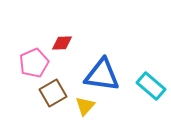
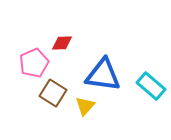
blue triangle: moved 1 px right
brown square: rotated 28 degrees counterclockwise
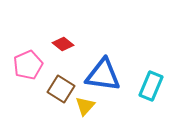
red diamond: moved 1 px right, 1 px down; rotated 40 degrees clockwise
pink pentagon: moved 6 px left, 2 px down
cyan rectangle: rotated 72 degrees clockwise
brown square: moved 8 px right, 4 px up
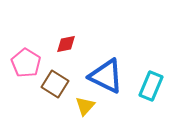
red diamond: moved 3 px right; rotated 50 degrees counterclockwise
pink pentagon: moved 2 px left, 2 px up; rotated 16 degrees counterclockwise
blue triangle: moved 3 px right, 1 px down; rotated 18 degrees clockwise
brown square: moved 6 px left, 5 px up
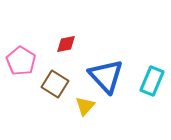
pink pentagon: moved 5 px left, 2 px up
blue triangle: rotated 21 degrees clockwise
cyan rectangle: moved 1 px right, 5 px up
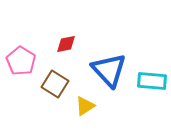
blue triangle: moved 3 px right, 6 px up
cyan rectangle: rotated 72 degrees clockwise
yellow triangle: rotated 15 degrees clockwise
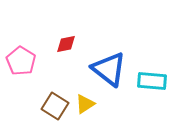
blue triangle: moved 1 px up; rotated 9 degrees counterclockwise
brown square: moved 22 px down
yellow triangle: moved 2 px up
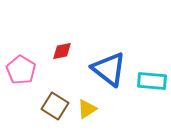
red diamond: moved 4 px left, 7 px down
pink pentagon: moved 9 px down
yellow triangle: moved 2 px right, 5 px down
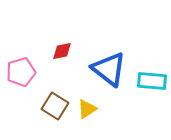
pink pentagon: moved 2 px down; rotated 24 degrees clockwise
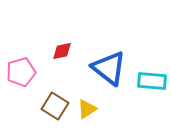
blue triangle: moved 1 px up
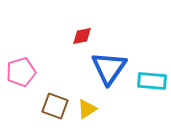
red diamond: moved 20 px right, 15 px up
blue triangle: rotated 27 degrees clockwise
brown square: rotated 12 degrees counterclockwise
